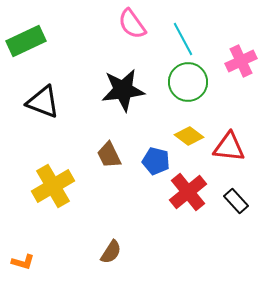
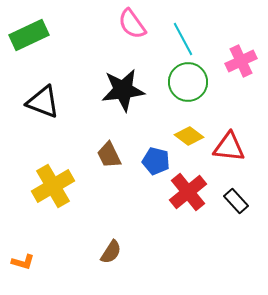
green rectangle: moved 3 px right, 6 px up
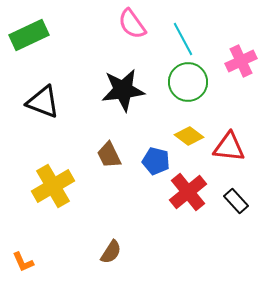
orange L-shape: rotated 50 degrees clockwise
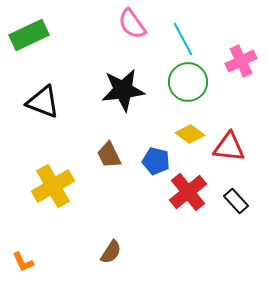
yellow diamond: moved 1 px right, 2 px up
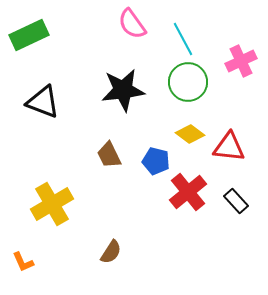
yellow cross: moved 1 px left, 18 px down
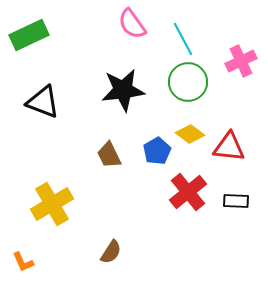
blue pentagon: moved 1 px right, 10 px up; rotated 28 degrees clockwise
black rectangle: rotated 45 degrees counterclockwise
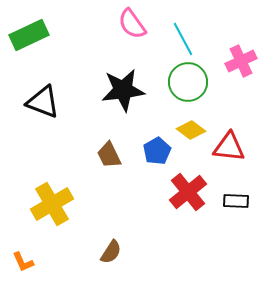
yellow diamond: moved 1 px right, 4 px up
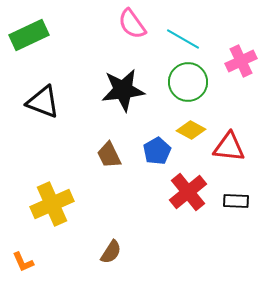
cyan line: rotated 32 degrees counterclockwise
yellow diamond: rotated 8 degrees counterclockwise
yellow cross: rotated 6 degrees clockwise
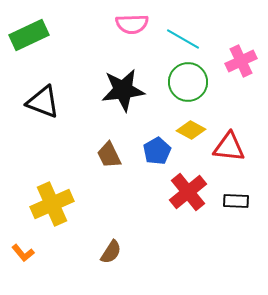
pink semicircle: rotated 56 degrees counterclockwise
orange L-shape: moved 9 px up; rotated 15 degrees counterclockwise
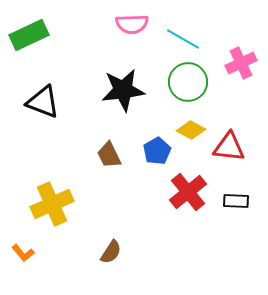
pink cross: moved 2 px down
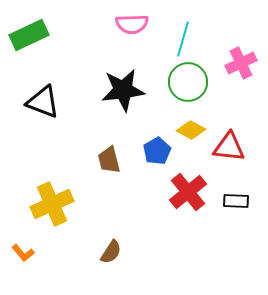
cyan line: rotated 76 degrees clockwise
brown trapezoid: moved 5 px down; rotated 12 degrees clockwise
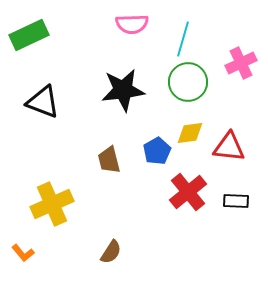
yellow diamond: moved 1 px left, 3 px down; rotated 36 degrees counterclockwise
